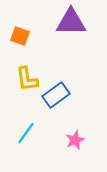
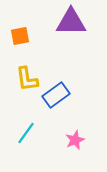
orange square: rotated 30 degrees counterclockwise
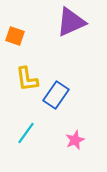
purple triangle: rotated 24 degrees counterclockwise
orange square: moved 5 px left; rotated 30 degrees clockwise
blue rectangle: rotated 20 degrees counterclockwise
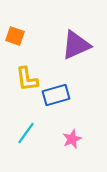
purple triangle: moved 5 px right, 23 px down
blue rectangle: rotated 40 degrees clockwise
pink star: moved 3 px left, 1 px up
